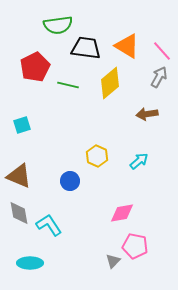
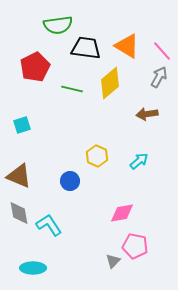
green line: moved 4 px right, 4 px down
cyan ellipse: moved 3 px right, 5 px down
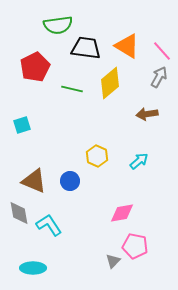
brown triangle: moved 15 px right, 5 px down
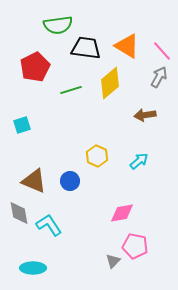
green line: moved 1 px left, 1 px down; rotated 30 degrees counterclockwise
brown arrow: moved 2 px left, 1 px down
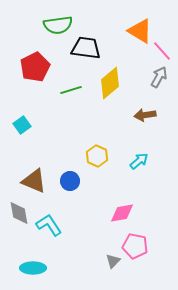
orange triangle: moved 13 px right, 15 px up
cyan square: rotated 18 degrees counterclockwise
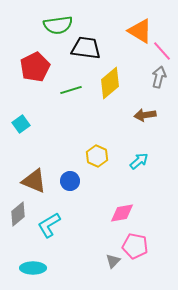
gray arrow: rotated 15 degrees counterclockwise
cyan square: moved 1 px left, 1 px up
gray diamond: moved 1 px left, 1 px down; rotated 60 degrees clockwise
cyan L-shape: rotated 88 degrees counterclockwise
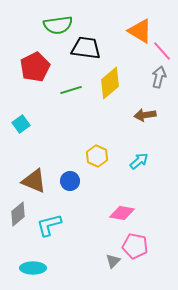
pink diamond: rotated 20 degrees clockwise
cyan L-shape: rotated 16 degrees clockwise
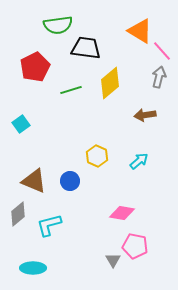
gray triangle: moved 1 px up; rotated 14 degrees counterclockwise
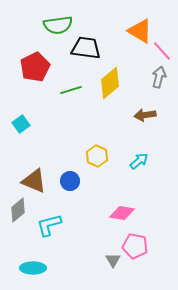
gray diamond: moved 4 px up
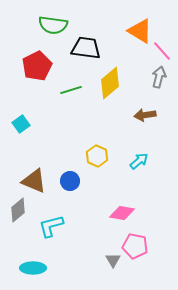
green semicircle: moved 5 px left; rotated 16 degrees clockwise
red pentagon: moved 2 px right, 1 px up
cyan L-shape: moved 2 px right, 1 px down
